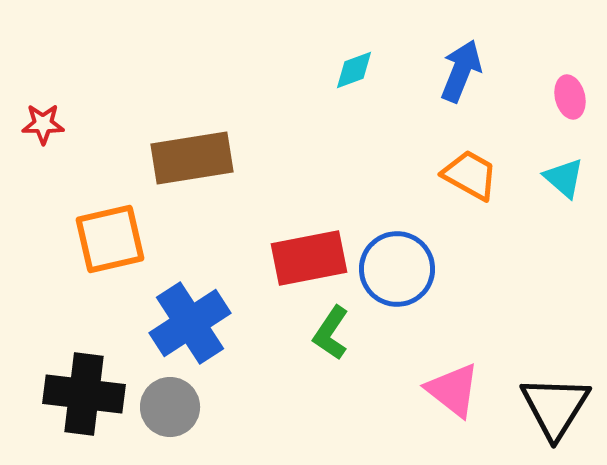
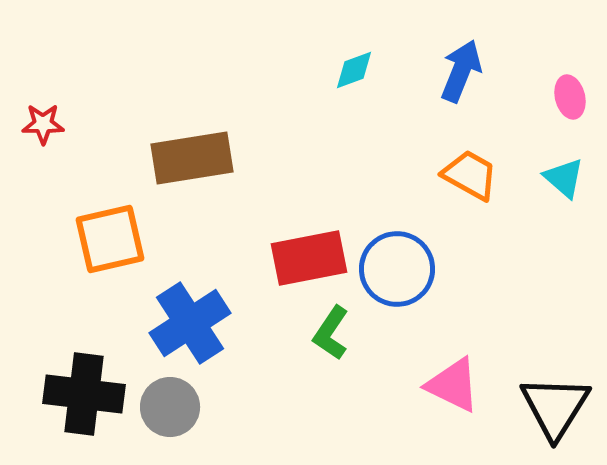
pink triangle: moved 5 px up; rotated 12 degrees counterclockwise
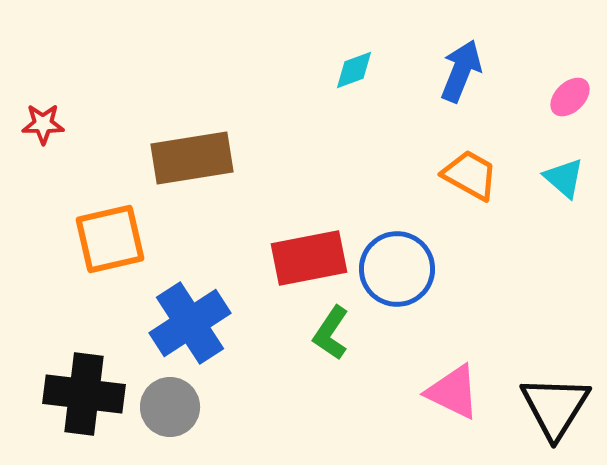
pink ellipse: rotated 60 degrees clockwise
pink triangle: moved 7 px down
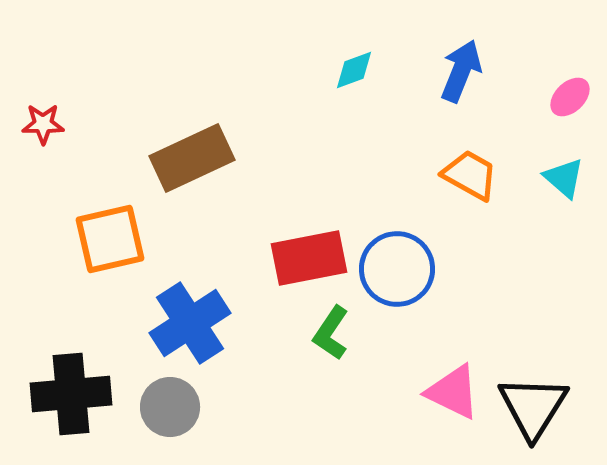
brown rectangle: rotated 16 degrees counterclockwise
black cross: moved 13 px left; rotated 12 degrees counterclockwise
black triangle: moved 22 px left
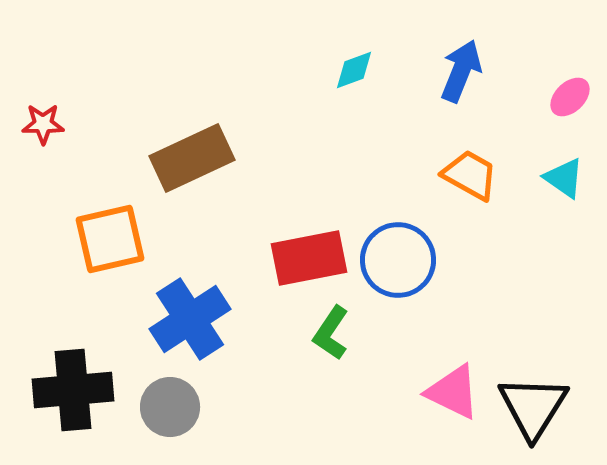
cyan triangle: rotated 6 degrees counterclockwise
blue circle: moved 1 px right, 9 px up
blue cross: moved 4 px up
black cross: moved 2 px right, 4 px up
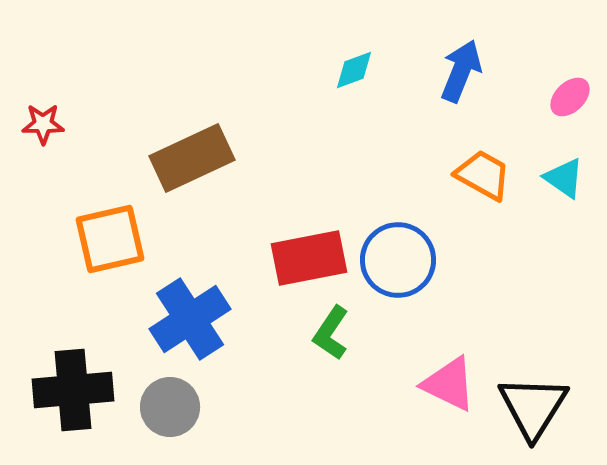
orange trapezoid: moved 13 px right
pink triangle: moved 4 px left, 8 px up
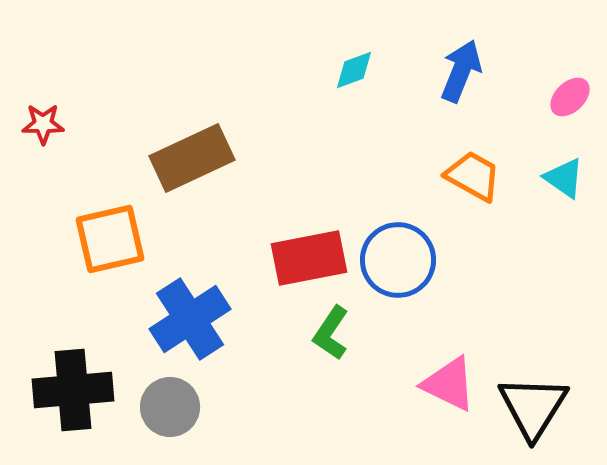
orange trapezoid: moved 10 px left, 1 px down
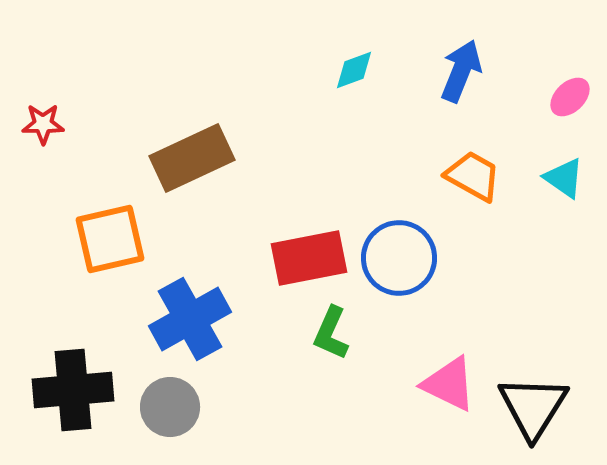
blue circle: moved 1 px right, 2 px up
blue cross: rotated 4 degrees clockwise
green L-shape: rotated 10 degrees counterclockwise
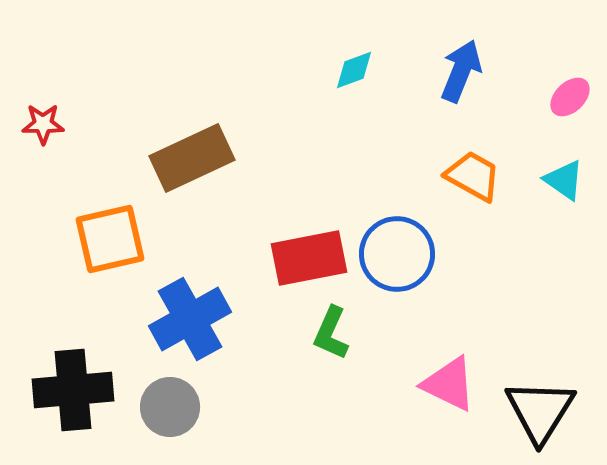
cyan triangle: moved 2 px down
blue circle: moved 2 px left, 4 px up
black triangle: moved 7 px right, 4 px down
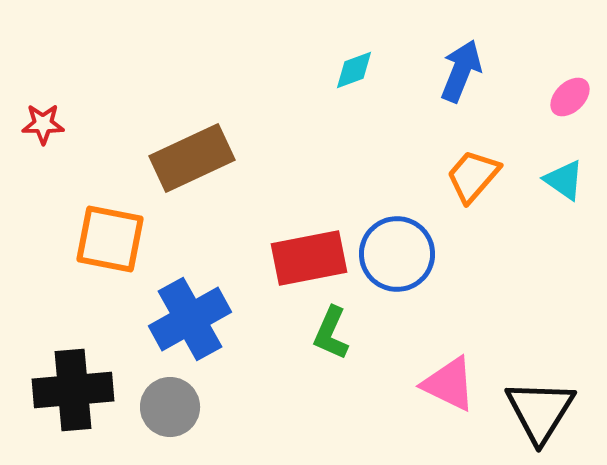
orange trapezoid: rotated 78 degrees counterclockwise
orange square: rotated 24 degrees clockwise
